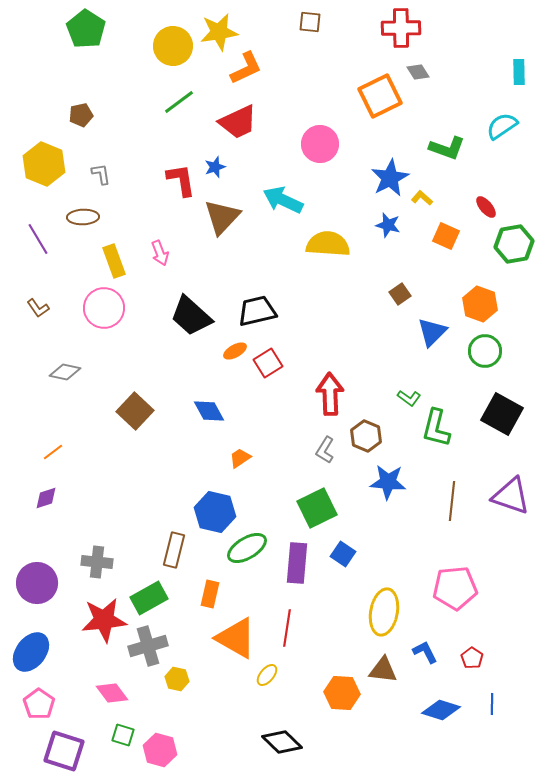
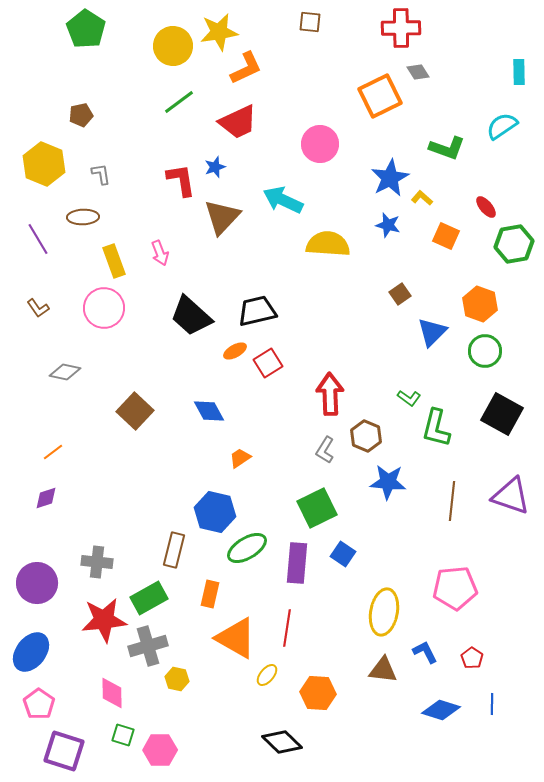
pink diamond at (112, 693): rotated 36 degrees clockwise
orange hexagon at (342, 693): moved 24 px left
pink hexagon at (160, 750): rotated 16 degrees counterclockwise
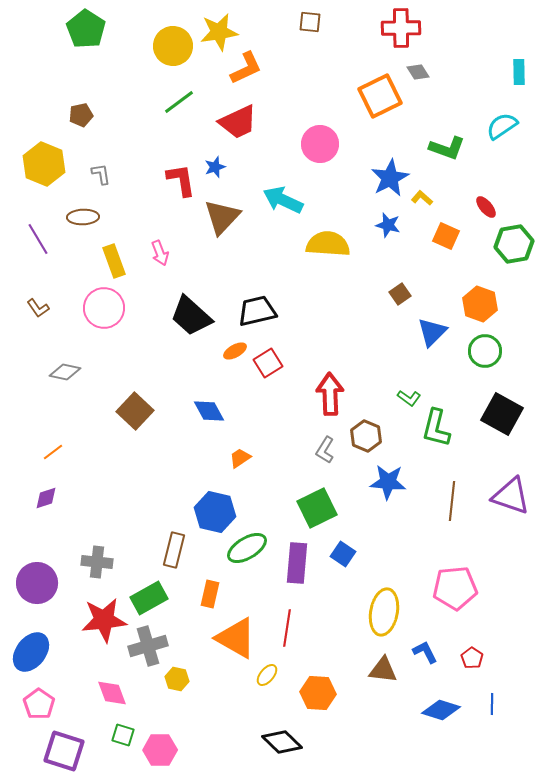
pink diamond at (112, 693): rotated 20 degrees counterclockwise
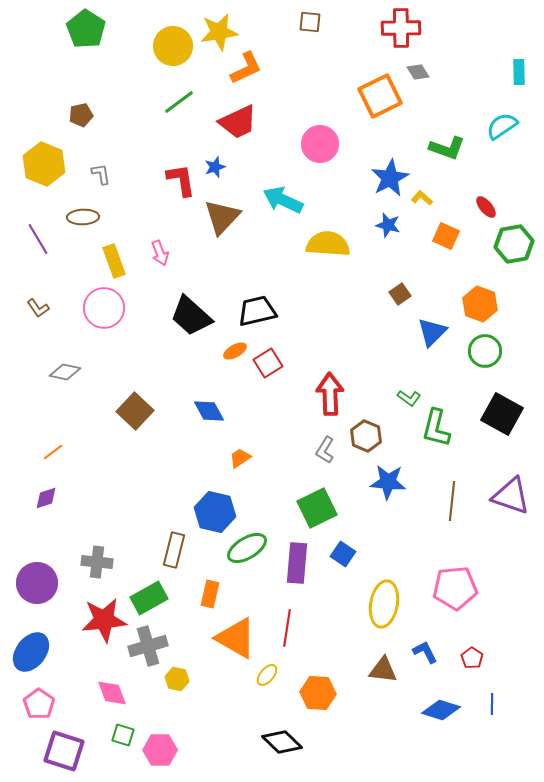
yellow ellipse at (384, 612): moved 8 px up
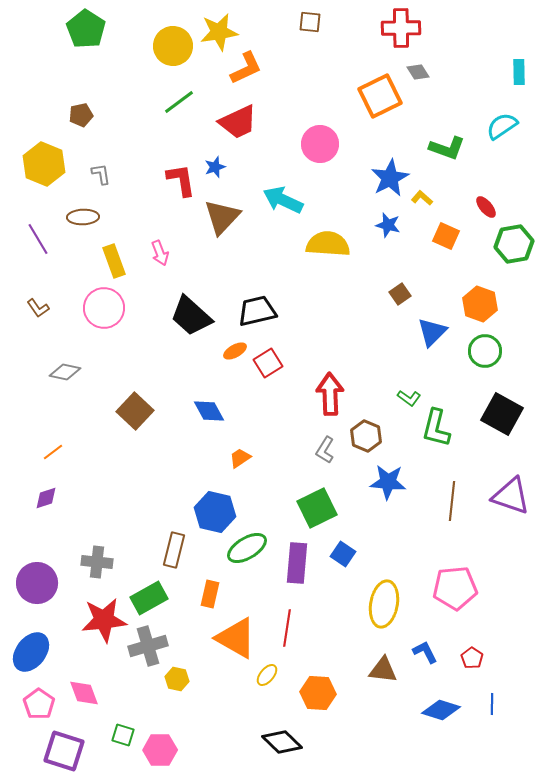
pink diamond at (112, 693): moved 28 px left
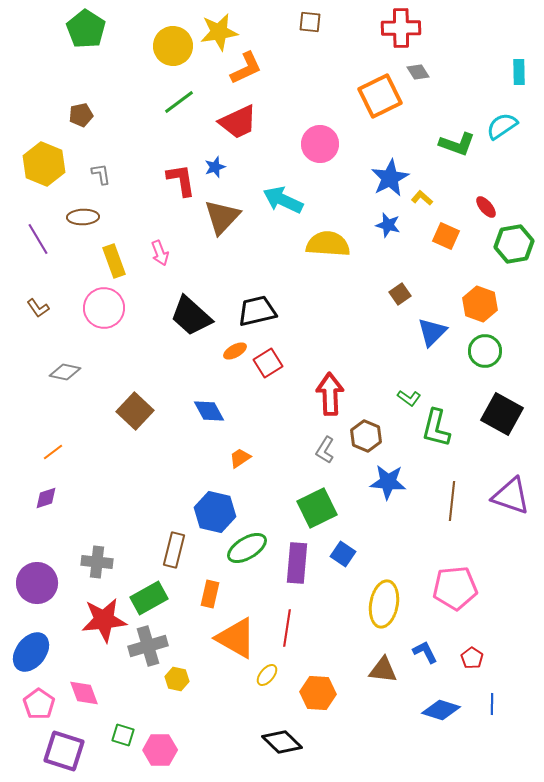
green L-shape at (447, 148): moved 10 px right, 4 px up
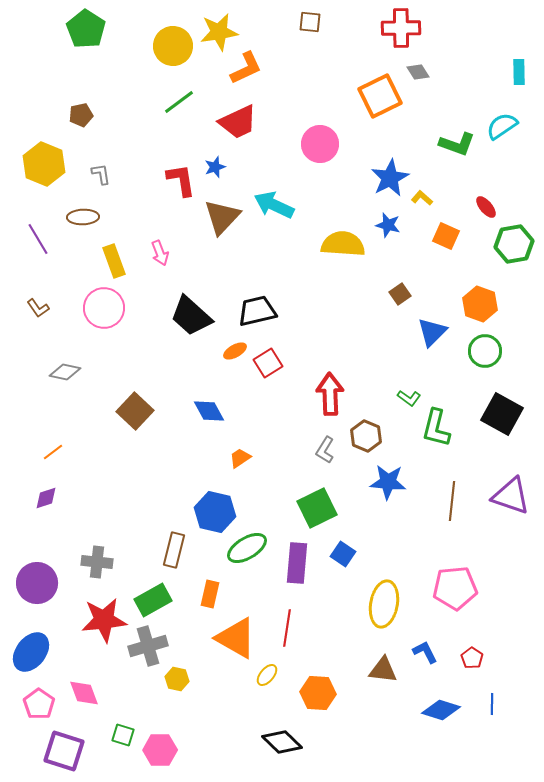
cyan arrow at (283, 200): moved 9 px left, 5 px down
yellow semicircle at (328, 244): moved 15 px right
green rectangle at (149, 598): moved 4 px right, 2 px down
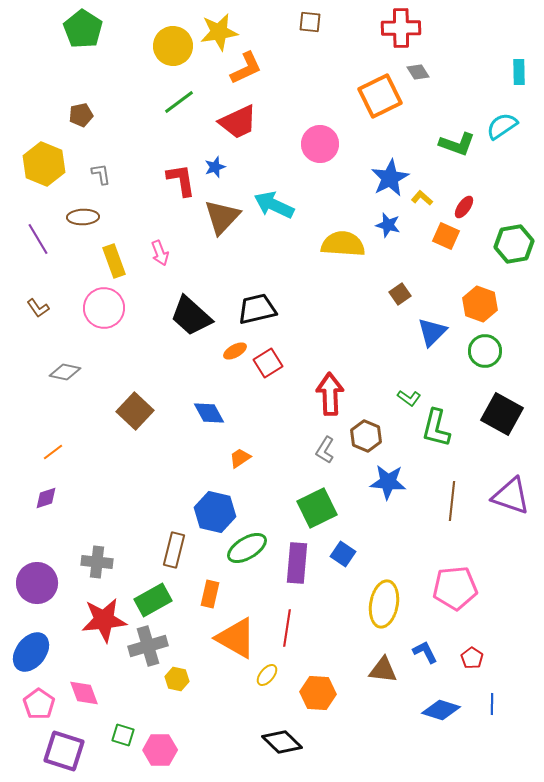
green pentagon at (86, 29): moved 3 px left
red ellipse at (486, 207): moved 22 px left; rotated 75 degrees clockwise
black trapezoid at (257, 311): moved 2 px up
blue diamond at (209, 411): moved 2 px down
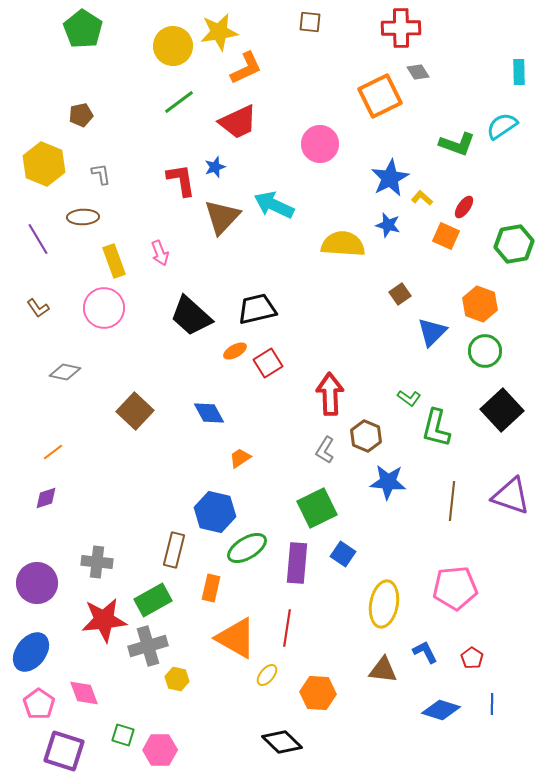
black square at (502, 414): moved 4 px up; rotated 18 degrees clockwise
orange rectangle at (210, 594): moved 1 px right, 6 px up
